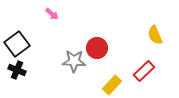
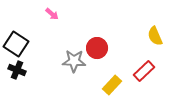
yellow semicircle: moved 1 px down
black square: moved 1 px left; rotated 20 degrees counterclockwise
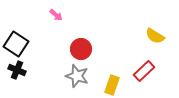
pink arrow: moved 4 px right, 1 px down
yellow semicircle: rotated 36 degrees counterclockwise
red circle: moved 16 px left, 1 px down
gray star: moved 3 px right, 15 px down; rotated 15 degrees clockwise
yellow rectangle: rotated 24 degrees counterclockwise
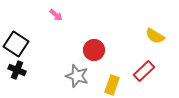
red circle: moved 13 px right, 1 px down
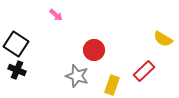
yellow semicircle: moved 8 px right, 3 px down
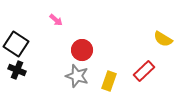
pink arrow: moved 5 px down
red circle: moved 12 px left
yellow rectangle: moved 3 px left, 4 px up
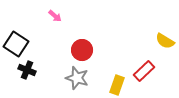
pink arrow: moved 1 px left, 4 px up
yellow semicircle: moved 2 px right, 2 px down
black cross: moved 10 px right
gray star: moved 2 px down
yellow rectangle: moved 8 px right, 4 px down
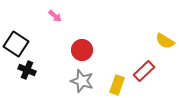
gray star: moved 5 px right, 3 px down
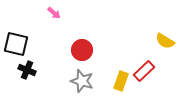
pink arrow: moved 1 px left, 3 px up
black square: rotated 20 degrees counterclockwise
yellow rectangle: moved 4 px right, 4 px up
